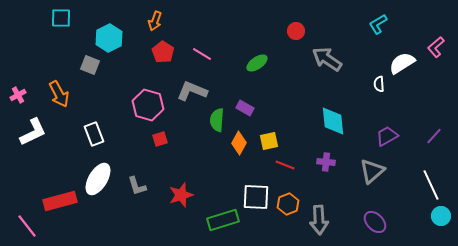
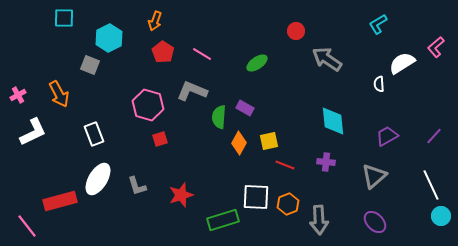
cyan square at (61, 18): moved 3 px right
green semicircle at (217, 120): moved 2 px right, 3 px up
gray triangle at (372, 171): moved 2 px right, 5 px down
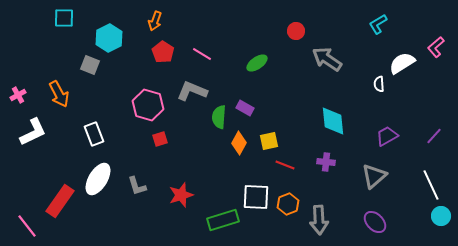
red rectangle at (60, 201): rotated 40 degrees counterclockwise
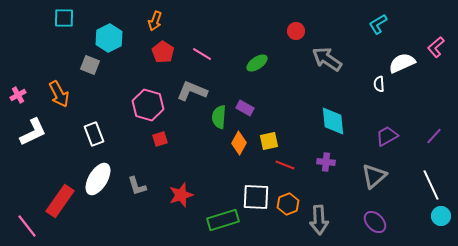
white semicircle at (402, 63): rotated 8 degrees clockwise
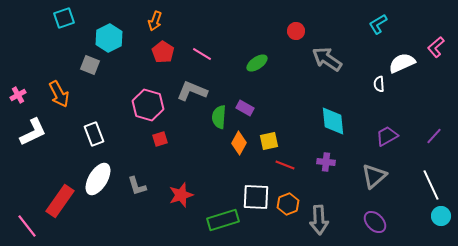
cyan square at (64, 18): rotated 20 degrees counterclockwise
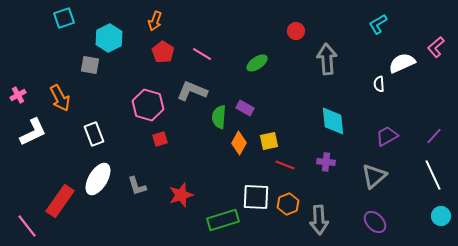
gray arrow at (327, 59): rotated 52 degrees clockwise
gray square at (90, 65): rotated 12 degrees counterclockwise
orange arrow at (59, 94): moved 1 px right, 4 px down
white line at (431, 185): moved 2 px right, 10 px up
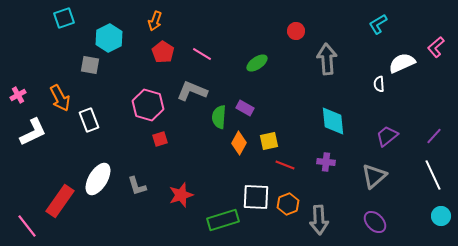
white rectangle at (94, 134): moved 5 px left, 14 px up
purple trapezoid at (387, 136): rotated 10 degrees counterclockwise
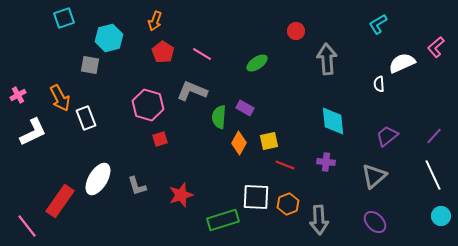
cyan hexagon at (109, 38): rotated 12 degrees clockwise
white rectangle at (89, 120): moved 3 px left, 2 px up
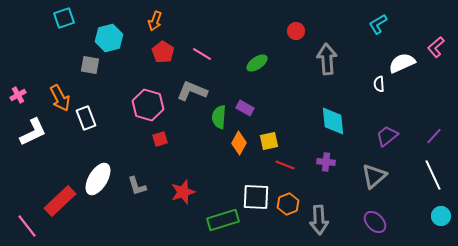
red star at (181, 195): moved 2 px right, 3 px up
red rectangle at (60, 201): rotated 12 degrees clockwise
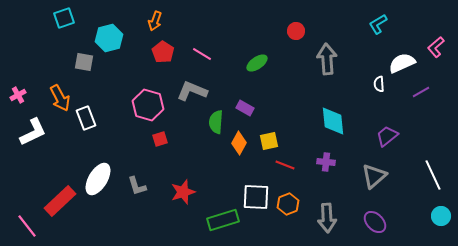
gray square at (90, 65): moved 6 px left, 3 px up
green semicircle at (219, 117): moved 3 px left, 5 px down
purple line at (434, 136): moved 13 px left, 44 px up; rotated 18 degrees clockwise
gray arrow at (319, 220): moved 8 px right, 2 px up
